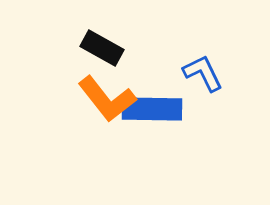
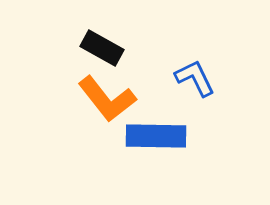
blue L-shape: moved 8 px left, 5 px down
blue rectangle: moved 4 px right, 27 px down
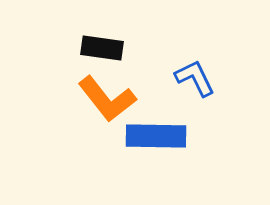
black rectangle: rotated 21 degrees counterclockwise
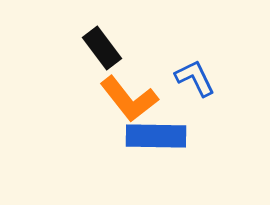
black rectangle: rotated 45 degrees clockwise
orange L-shape: moved 22 px right
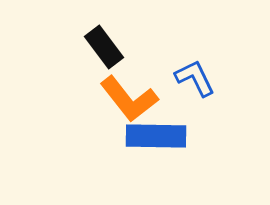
black rectangle: moved 2 px right, 1 px up
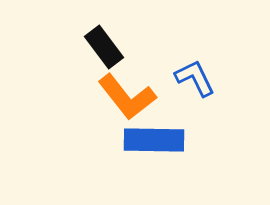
orange L-shape: moved 2 px left, 2 px up
blue rectangle: moved 2 px left, 4 px down
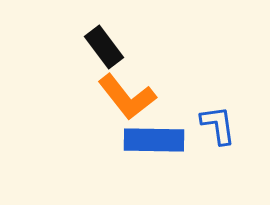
blue L-shape: moved 23 px right, 47 px down; rotated 18 degrees clockwise
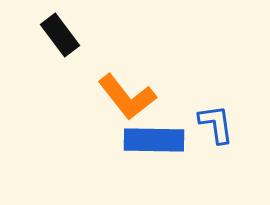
black rectangle: moved 44 px left, 12 px up
blue L-shape: moved 2 px left, 1 px up
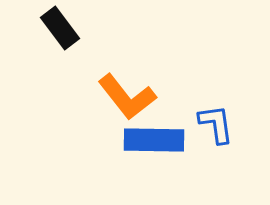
black rectangle: moved 7 px up
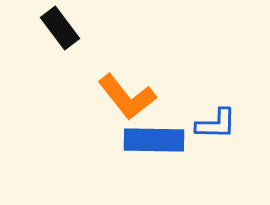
blue L-shape: rotated 99 degrees clockwise
